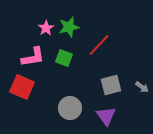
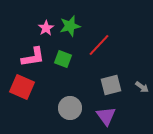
green star: moved 1 px right, 1 px up
green square: moved 1 px left, 1 px down
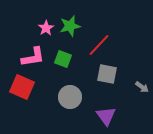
gray square: moved 4 px left, 11 px up; rotated 25 degrees clockwise
gray circle: moved 11 px up
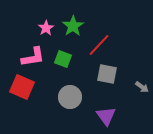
green star: moved 3 px right; rotated 20 degrees counterclockwise
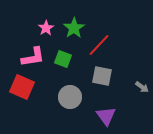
green star: moved 1 px right, 2 px down
gray square: moved 5 px left, 2 px down
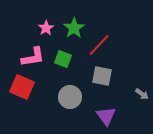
gray arrow: moved 7 px down
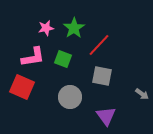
pink star: rotated 21 degrees clockwise
